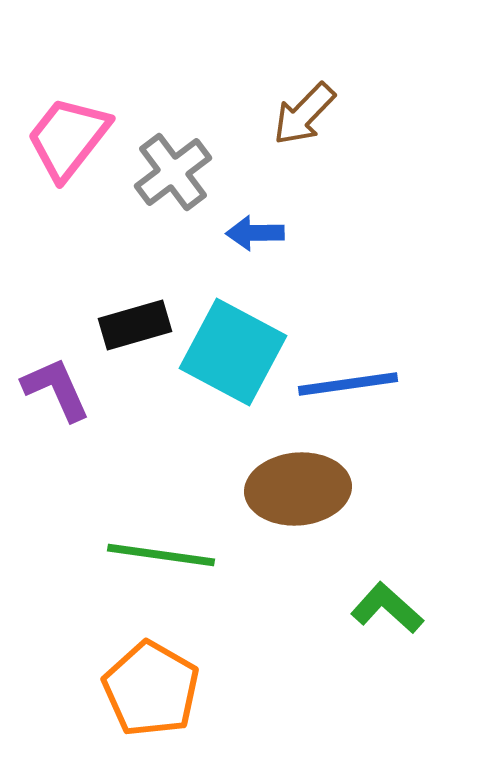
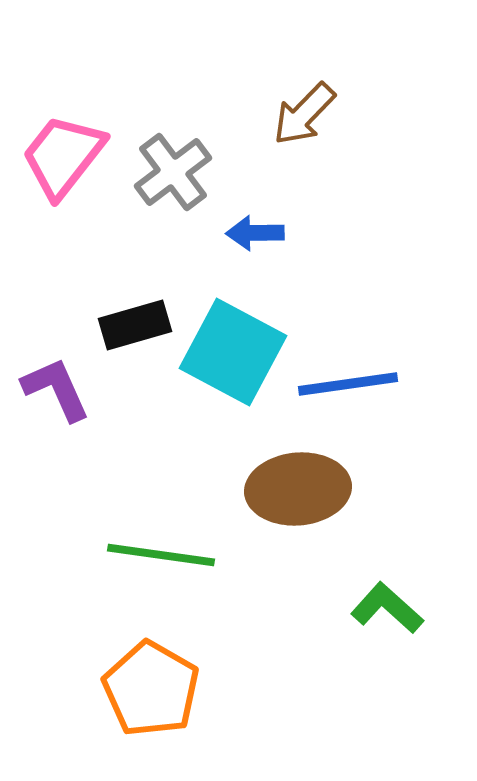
pink trapezoid: moved 5 px left, 18 px down
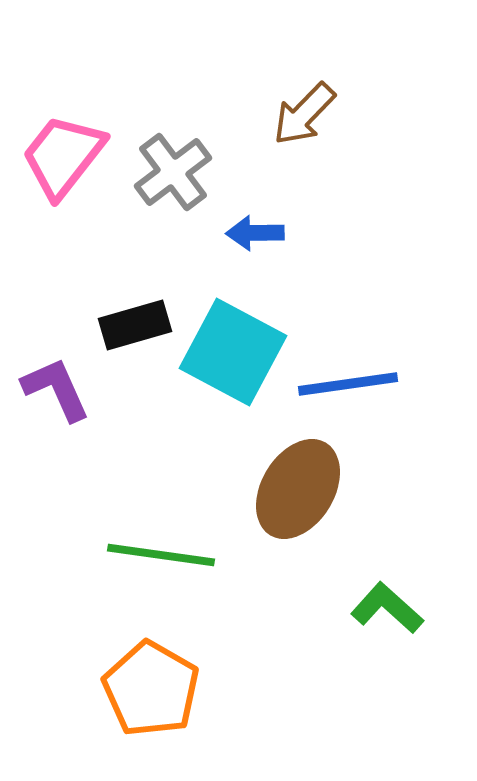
brown ellipse: rotated 54 degrees counterclockwise
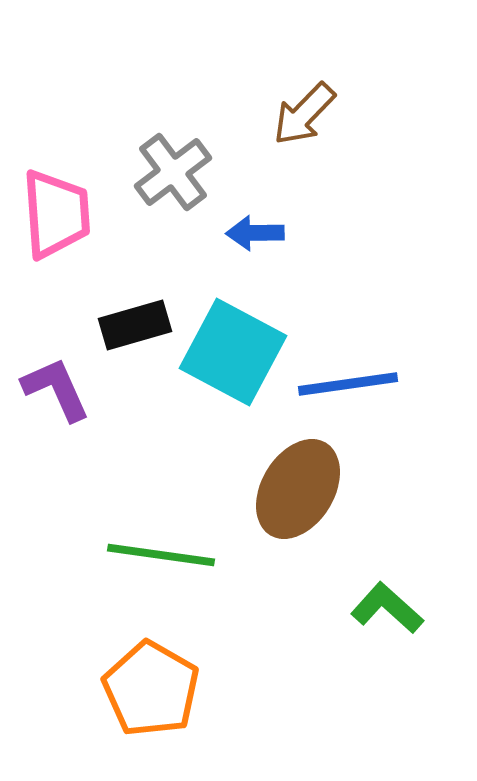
pink trapezoid: moved 7 px left, 58 px down; rotated 138 degrees clockwise
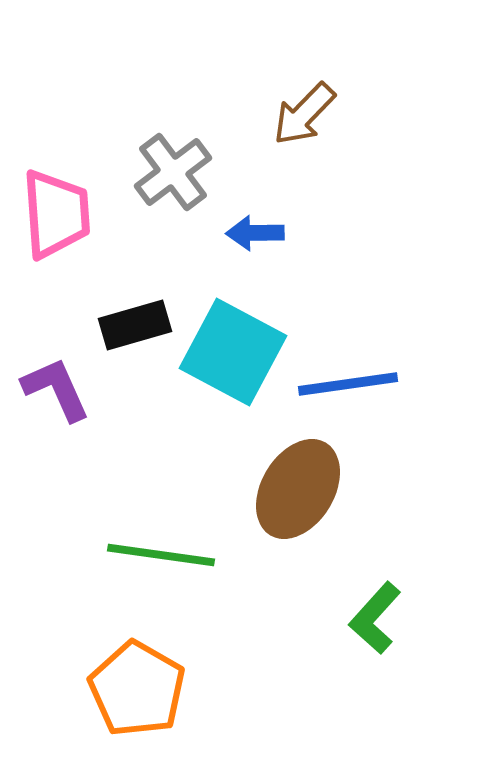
green L-shape: moved 12 px left, 10 px down; rotated 90 degrees counterclockwise
orange pentagon: moved 14 px left
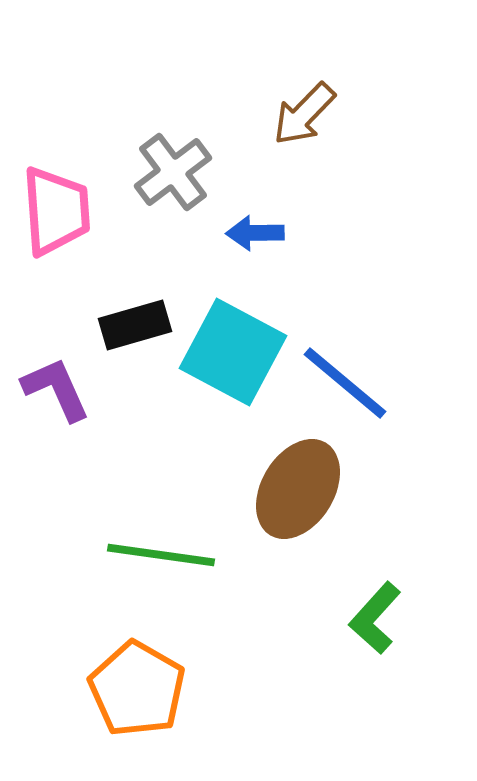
pink trapezoid: moved 3 px up
blue line: moved 3 px left, 1 px up; rotated 48 degrees clockwise
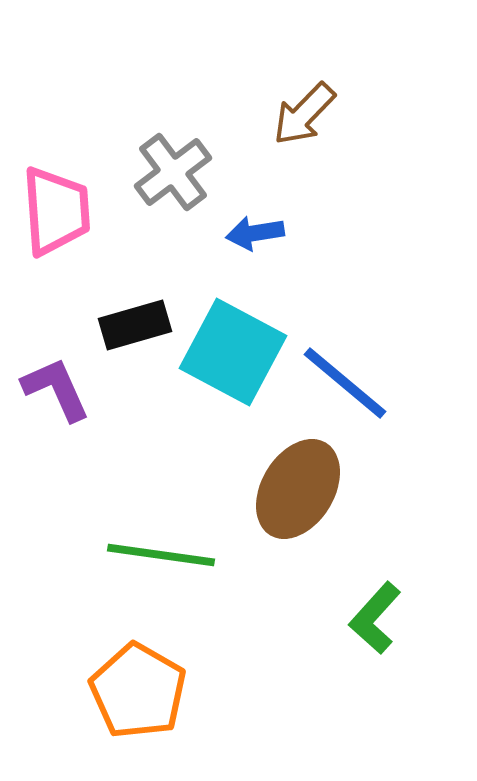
blue arrow: rotated 8 degrees counterclockwise
orange pentagon: moved 1 px right, 2 px down
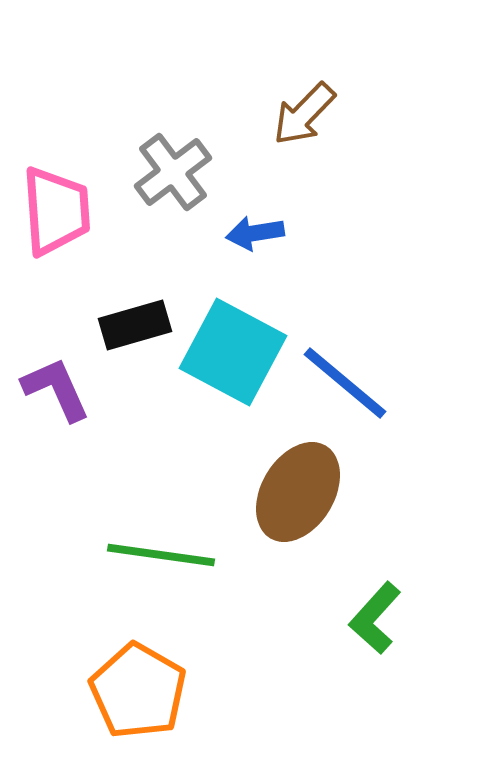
brown ellipse: moved 3 px down
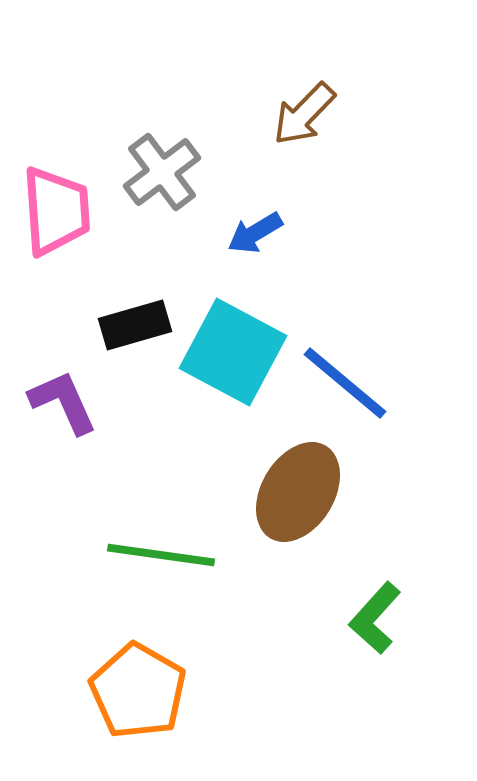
gray cross: moved 11 px left
blue arrow: rotated 22 degrees counterclockwise
purple L-shape: moved 7 px right, 13 px down
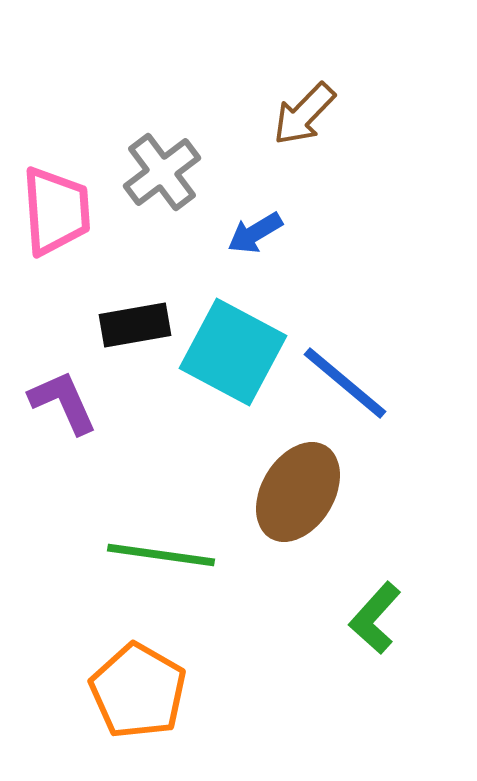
black rectangle: rotated 6 degrees clockwise
